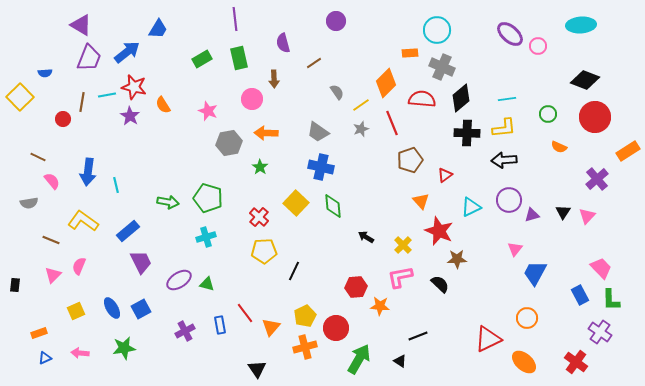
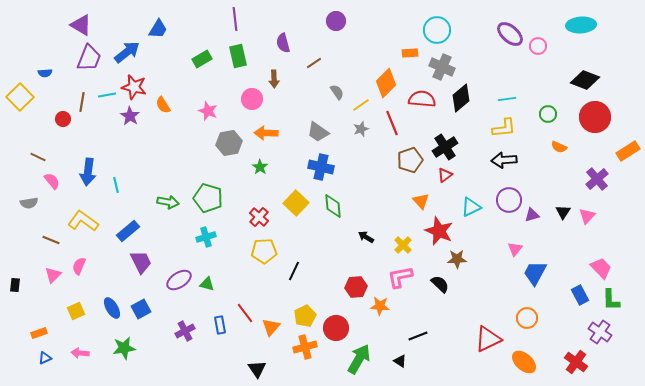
green rectangle at (239, 58): moved 1 px left, 2 px up
black cross at (467, 133): moved 22 px left, 14 px down; rotated 35 degrees counterclockwise
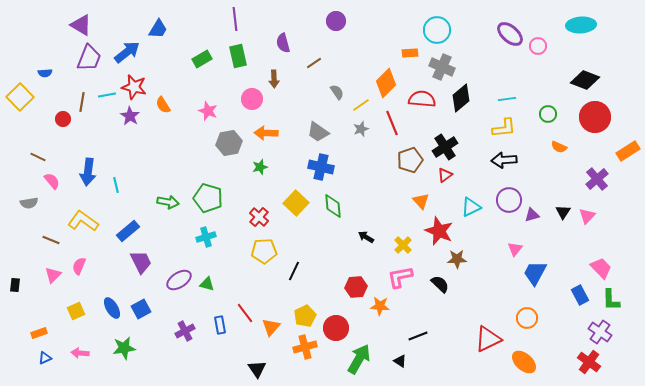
green star at (260, 167): rotated 21 degrees clockwise
red cross at (576, 362): moved 13 px right
